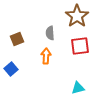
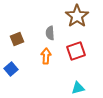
red square: moved 4 px left, 5 px down; rotated 12 degrees counterclockwise
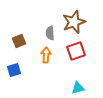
brown star: moved 3 px left, 6 px down; rotated 15 degrees clockwise
brown square: moved 2 px right, 2 px down
orange arrow: moved 1 px up
blue square: moved 3 px right, 1 px down; rotated 24 degrees clockwise
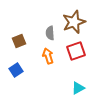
orange arrow: moved 2 px right, 1 px down; rotated 21 degrees counterclockwise
blue square: moved 2 px right; rotated 16 degrees counterclockwise
cyan triangle: rotated 16 degrees counterclockwise
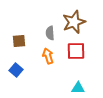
brown square: rotated 16 degrees clockwise
red square: rotated 18 degrees clockwise
blue square: rotated 16 degrees counterclockwise
cyan triangle: rotated 32 degrees clockwise
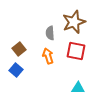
brown square: moved 8 px down; rotated 32 degrees counterclockwise
red square: rotated 12 degrees clockwise
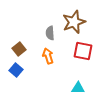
red square: moved 7 px right
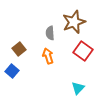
red square: rotated 24 degrees clockwise
blue square: moved 4 px left, 1 px down
cyan triangle: rotated 48 degrees counterclockwise
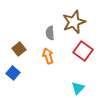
blue square: moved 1 px right, 2 px down
